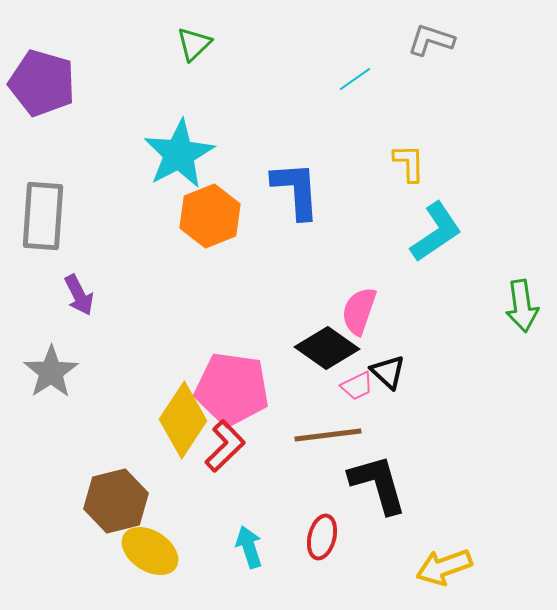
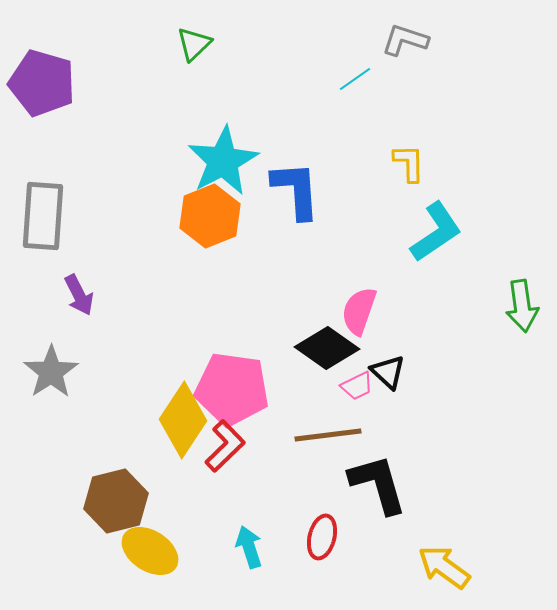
gray L-shape: moved 26 px left
cyan star: moved 44 px right, 7 px down
yellow arrow: rotated 56 degrees clockwise
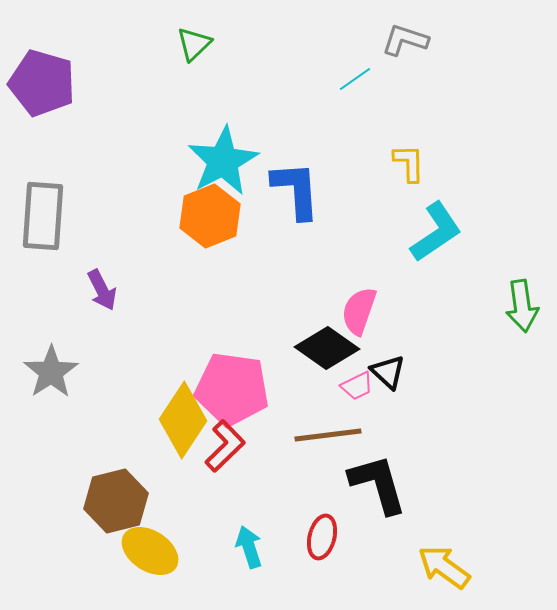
purple arrow: moved 23 px right, 5 px up
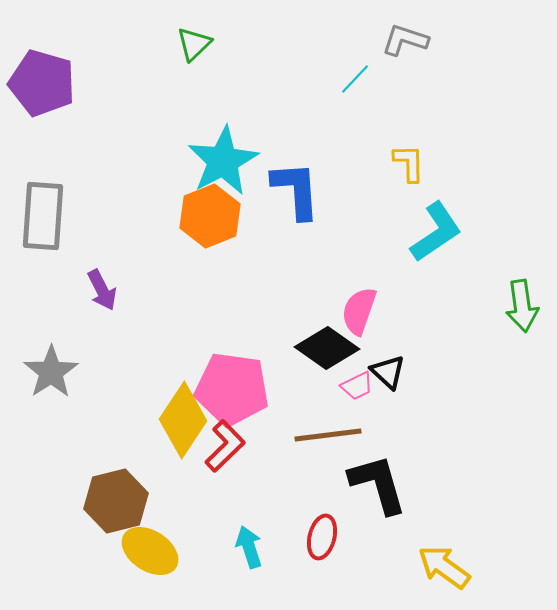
cyan line: rotated 12 degrees counterclockwise
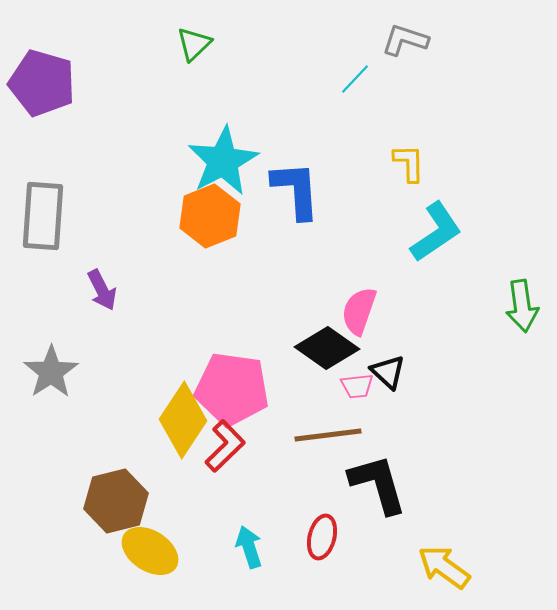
pink trapezoid: rotated 20 degrees clockwise
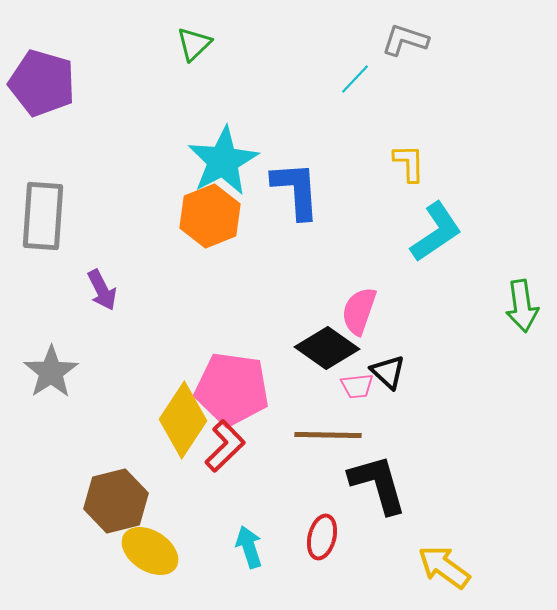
brown line: rotated 8 degrees clockwise
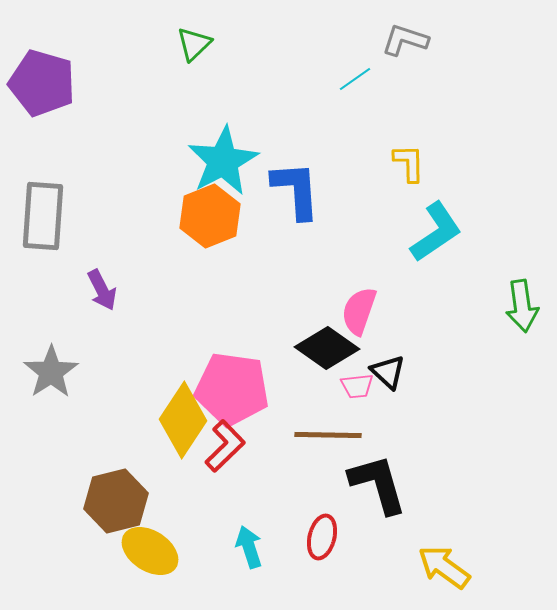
cyan line: rotated 12 degrees clockwise
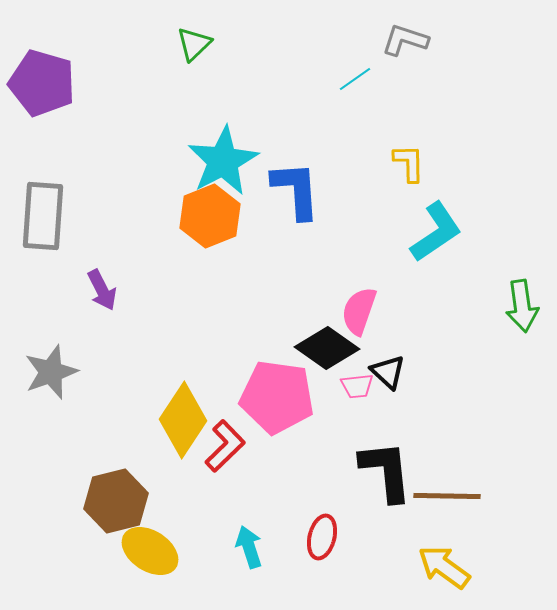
gray star: rotated 14 degrees clockwise
pink pentagon: moved 45 px right, 8 px down
brown line: moved 119 px right, 61 px down
black L-shape: moved 8 px right, 13 px up; rotated 10 degrees clockwise
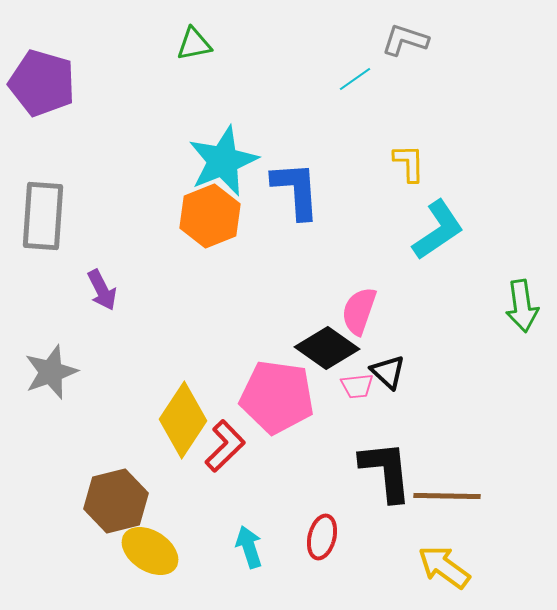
green triangle: rotated 33 degrees clockwise
cyan star: rotated 6 degrees clockwise
cyan L-shape: moved 2 px right, 2 px up
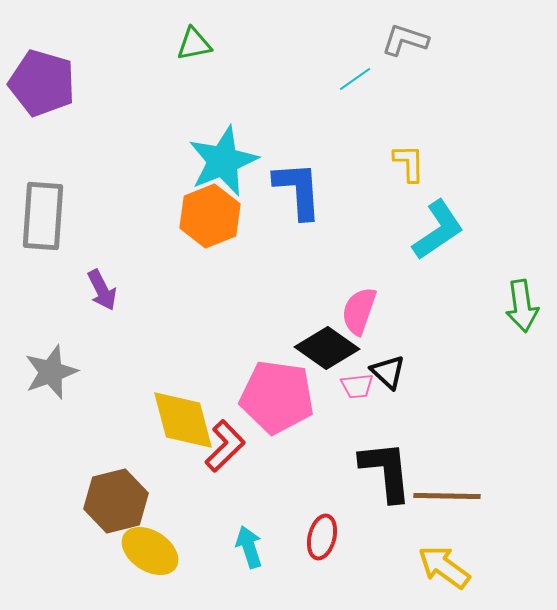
blue L-shape: moved 2 px right
yellow diamond: rotated 48 degrees counterclockwise
